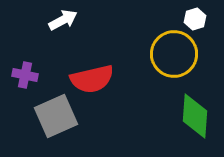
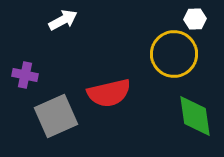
white hexagon: rotated 15 degrees clockwise
red semicircle: moved 17 px right, 14 px down
green diamond: rotated 12 degrees counterclockwise
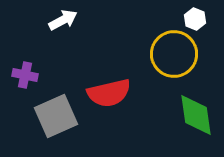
white hexagon: rotated 25 degrees clockwise
green diamond: moved 1 px right, 1 px up
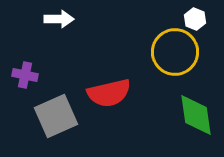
white arrow: moved 4 px left, 1 px up; rotated 28 degrees clockwise
yellow circle: moved 1 px right, 2 px up
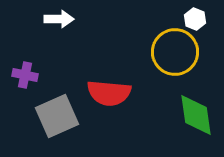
red semicircle: rotated 18 degrees clockwise
gray square: moved 1 px right
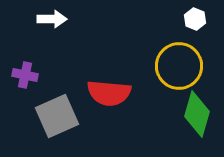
white arrow: moved 7 px left
yellow circle: moved 4 px right, 14 px down
green diamond: moved 1 px right, 1 px up; rotated 24 degrees clockwise
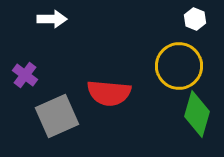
purple cross: rotated 25 degrees clockwise
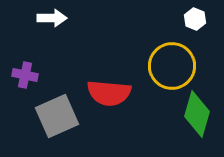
white arrow: moved 1 px up
yellow circle: moved 7 px left
purple cross: rotated 25 degrees counterclockwise
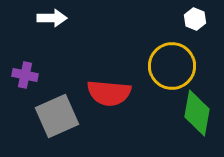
green diamond: moved 1 px up; rotated 6 degrees counterclockwise
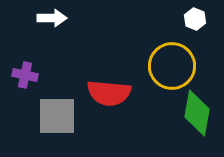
gray square: rotated 24 degrees clockwise
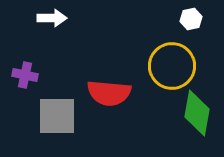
white hexagon: moved 4 px left; rotated 25 degrees clockwise
